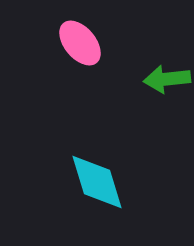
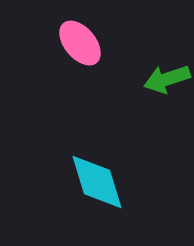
green arrow: rotated 12 degrees counterclockwise
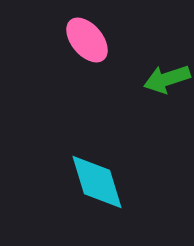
pink ellipse: moved 7 px right, 3 px up
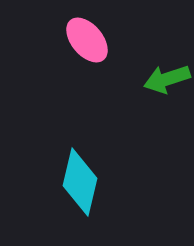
cyan diamond: moved 17 px left; rotated 30 degrees clockwise
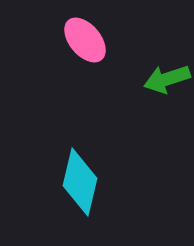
pink ellipse: moved 2 px left
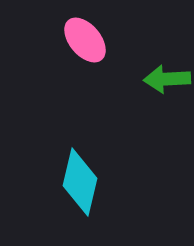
green arrow: rotated 15 degrees clockwise
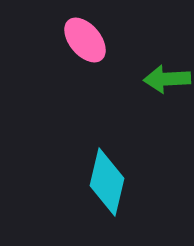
cyan diamond: moved 27 px right
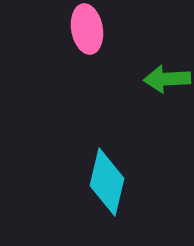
pink ellipse: moved 2 px right, 11 px up; rotated 30 degrees clockwise
